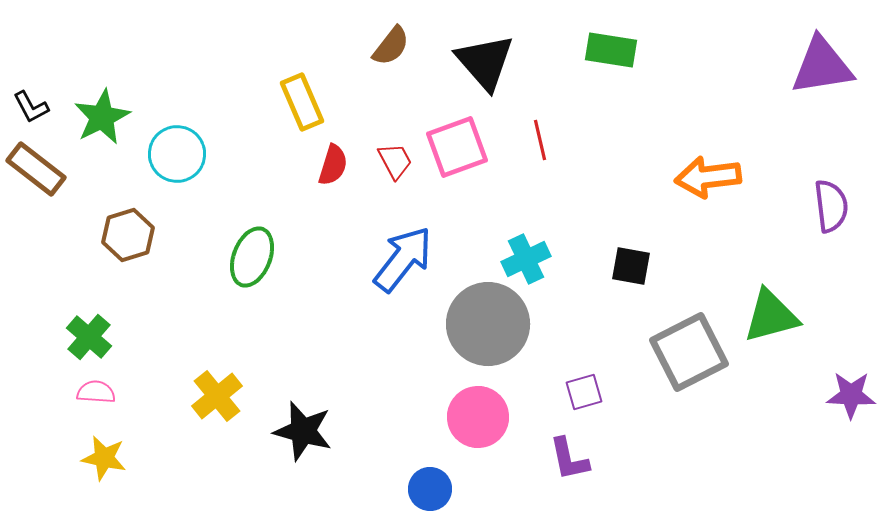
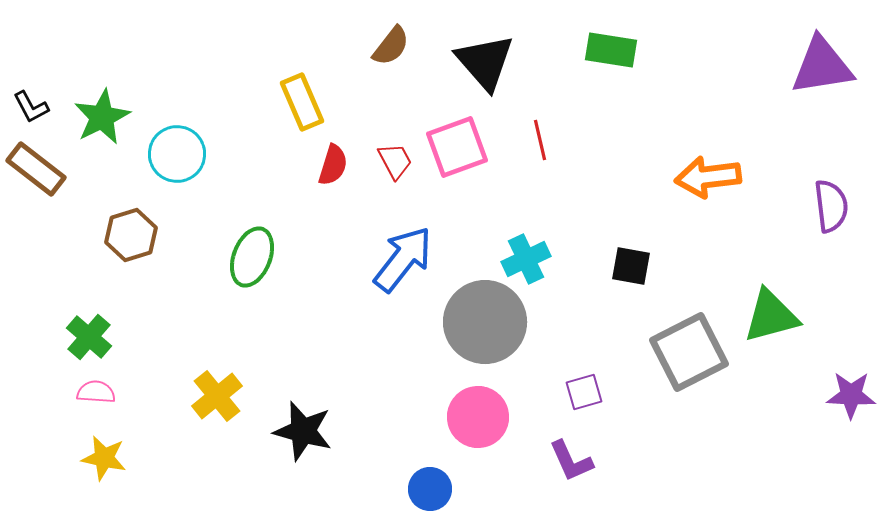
brown hexagon: moved 3 px right
gray circle: moved 3 px left, 2 px up
purple L-shape: moved 2 px right, 2 px down; rotated 12 degrees counterclockwise
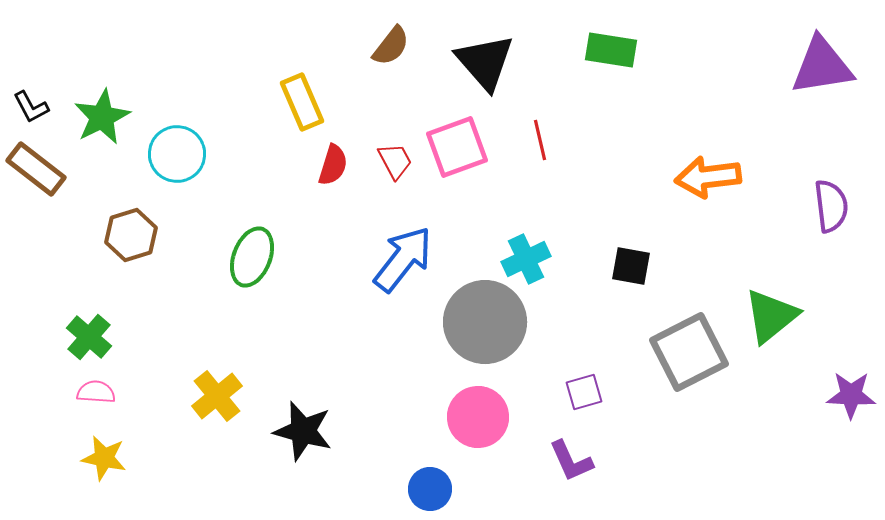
green triangle: rotated 24 degrees counterclockwise
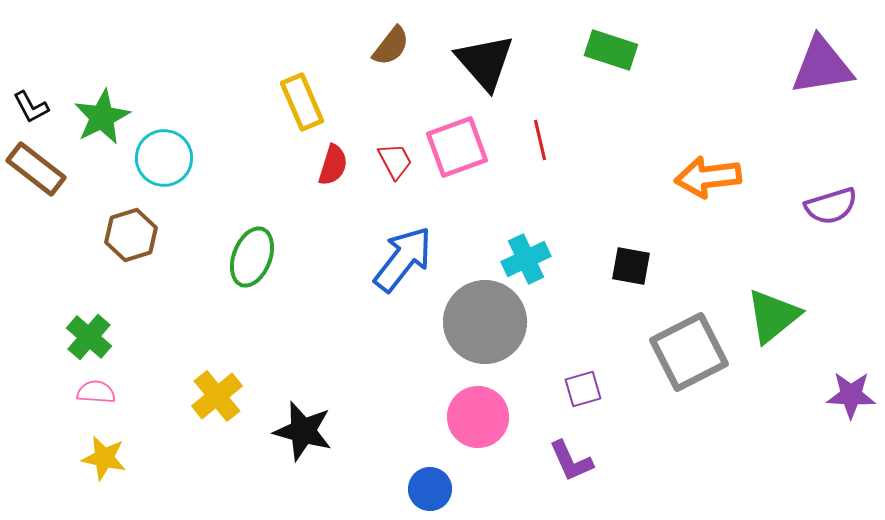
green rectangle: rotated 9 degrees clockwise
cyan circle: moved 13 px left, 4 px down
purple semicircle: rotated 80 degrees clockwise
green triangle: moved 2 px right
purple square: moved 1 px left, 3 px up
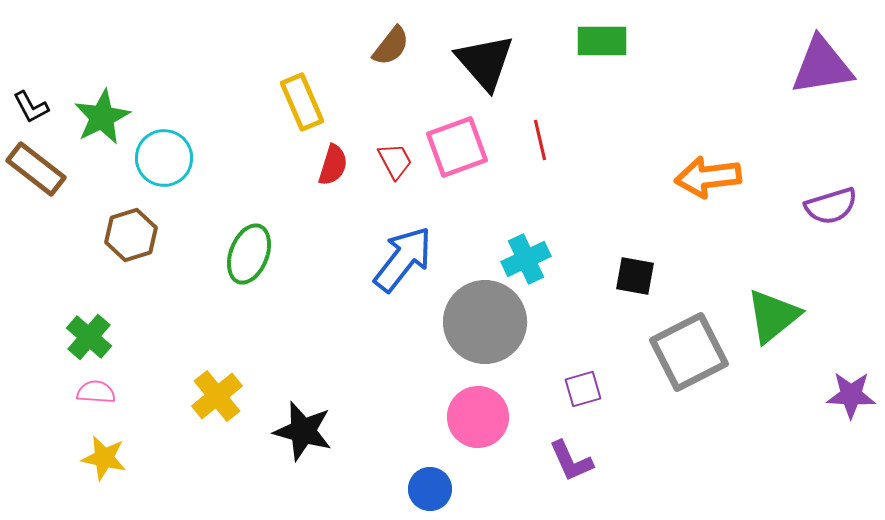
green rectangle: moved 9 px left, 9 px up; rotated 18 degrees counterclockwise
green ellipse: moved 3 px left, 3 px up
black square: moved 4 px right, 10 px down
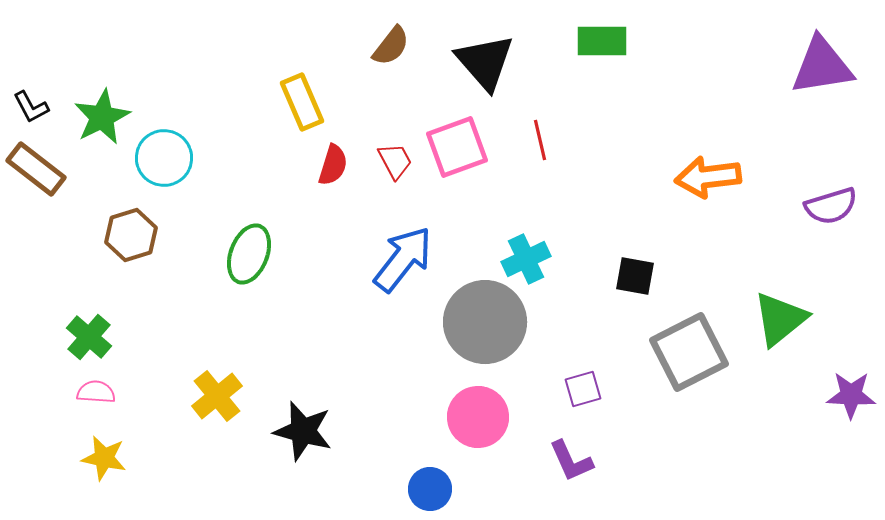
green triangle: moved 7 px right, 3 px down
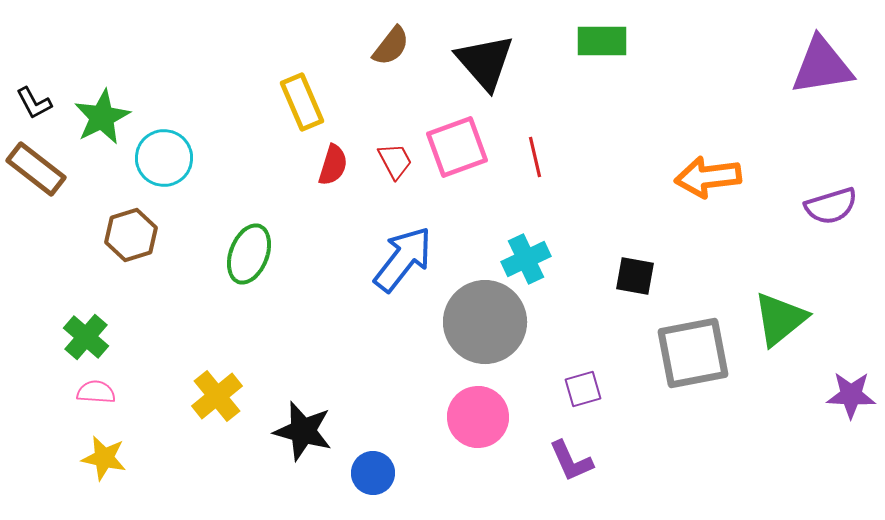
black L-shape: moved 3 px right, 4 px up
red line: moved 5 px left, 17 px down
green cross: moved 3 px left
gray square: moved 4 px right, 1 px down; rotated 16 degrees clockwise
blue circle: moved 57 px left, 16 px up
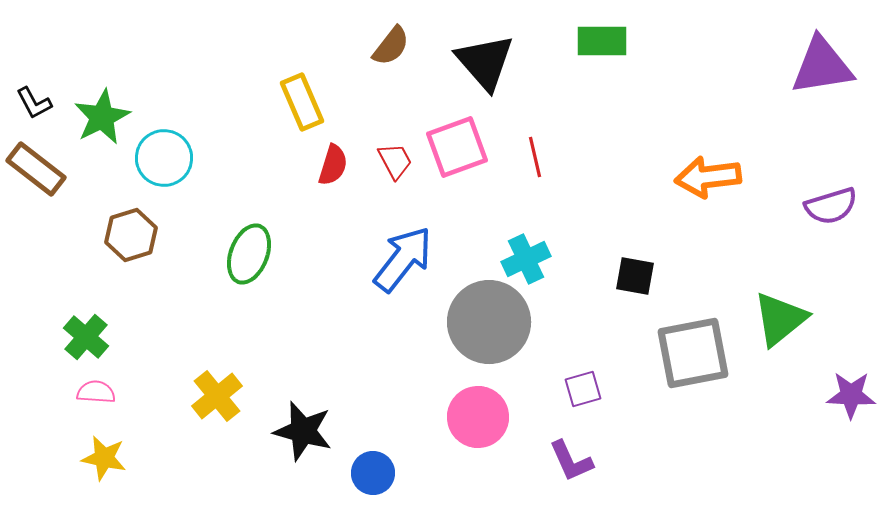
gray circle: moved 4 px right
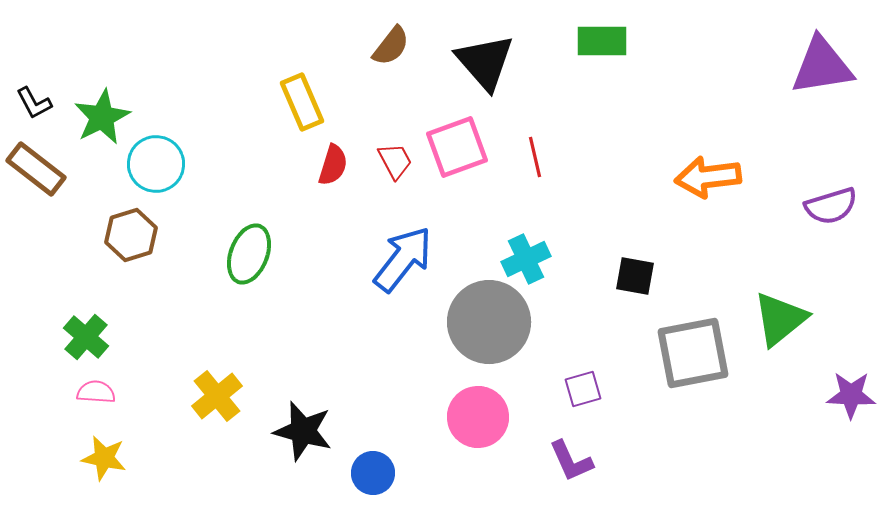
cyan circle: moved 8 px left, 6 px down
